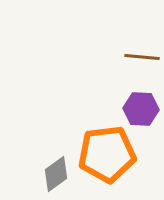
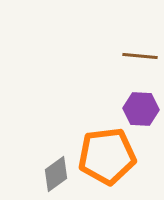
brown line: moved 2 px left, 1 px up
orange pentagon: moved 2 px down
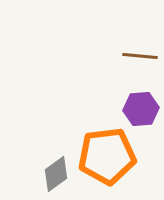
purple hexagon: rotated 8 degrees counterclockwise
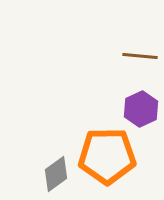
purple hexagon: rotated 20 degrees counterclockwise
orange pentagon: rotated 6 degrees clockwise
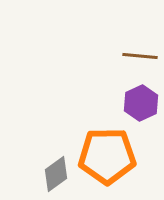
purple hexagon: moved 6 px up
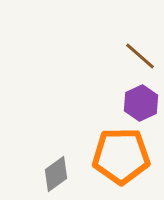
brown line: rotated 36 degrees clockwise
orange pentagon: moved 14 px right
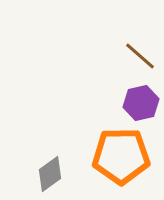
purple hexagon: rotated 12 degrees clockwise
gray diamond: moved 6 px left
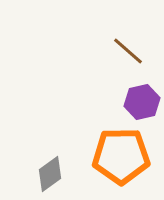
brown line: moved 12 px left, 5 px up
purple hexagon: moved 1 px right, 1 px up
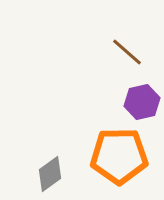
brown line: moved 1 px left, 1 px down
orange pentagon: moved 2 px left
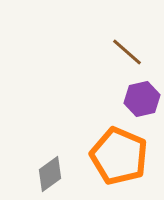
purple hexagon: moved 3 px up
orange pentagon: rotated 24 degrees clockwise
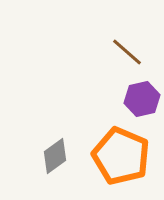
orange pentagon: moved 2 px right
gray diamond: moved 5 px right, 18 px up
